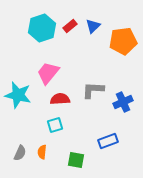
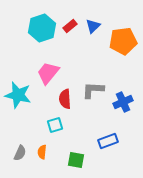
red semicircle: moved 5 px right; rotated 90 degrees counterclockwise
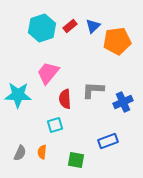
orange pentagon: moved 6 px left
cyan star: rotated 12 degrees counterclockwise
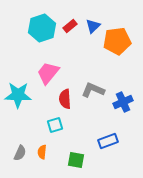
gray L-shape: rotated 20 degrees clockwise
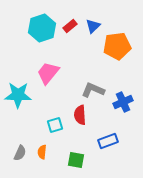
orange pentagon: moved 5 px down
red semicircle: moved 15 px right, 16 px down
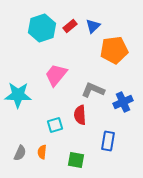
orange pentagon: moved 3 px left, 4 px down
pink trapezoid: moved 8 px right, 2 px down
blue rectangle: rotated 60 degrees counterclockwise
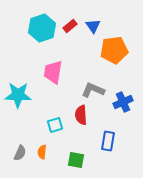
blue triangle: rotated 21 degrees counterclockwise
pink trapezoid: moved 3 px left, 3 px up; rotated 30 degrees counterclockwise
red semicircle: moved 1 px right
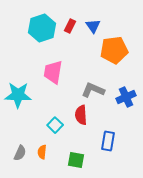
red rectangle: rotated 24 degrees counterclockwise
blue cross: moved 3 px right, 5 px up
cyan square: rotated 28 degrees counterclockwise
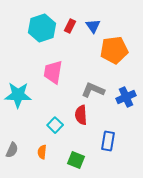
gray semicircle: moved 8 px left, 3 px up
green square: rotated 12 degrees clockwise
